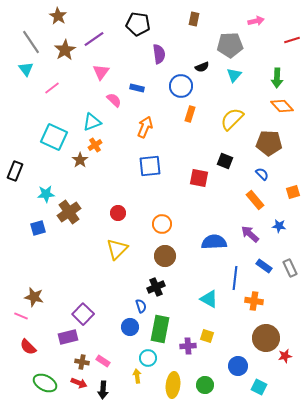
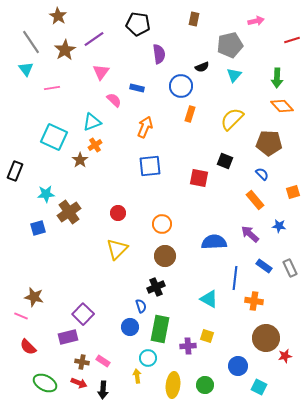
gray pentagon at (230, 45): rotated 10 degrees counterclockwise
pink line at (52, 88): rotated 28 degrees clockwise
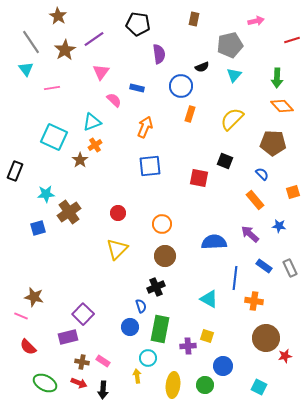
brown pentagon at (269, 143): moved 4 px right
blue circle at (238, 366): moved 15 px left
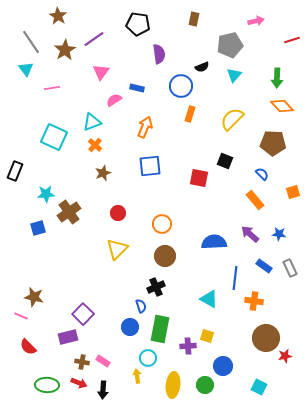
pink semicircle at (114, 100): rotated 77 degrees counterclockwise
orange cross at (95, 145): rotated 16 degrees counterclockwise
brown star at (80, 160): moved 23 px right, 13 px down; rotated 14 degrees clockwise
blue star at (279, 226): moved 8 px down
green ellipse at (45, 383): moved 2 px right, 2 px down; rotated 25 degrees counterclockwise
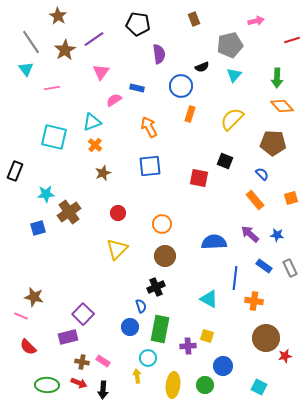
brown rectangle at (194, 19): rotated 32 degrees counterclockwise
orange arrow at (145, 127): moved 4 px right; rotated 50 degrees counterclockwise
cyan square at (54, 137): rotated 12 degrees counterclockwise
orange square at (293, 192): moved 2 px left, 6 px down
blue star at (279, 234): moved 2 px left, 1 px down
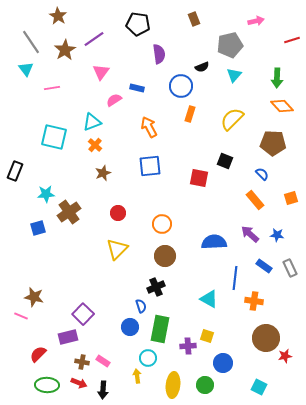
red semicircle at (28, 347): moved 10 px right, 7 px down; rotated 90 degrees clockwise
blue circle at (223, 366): moved 3 px up
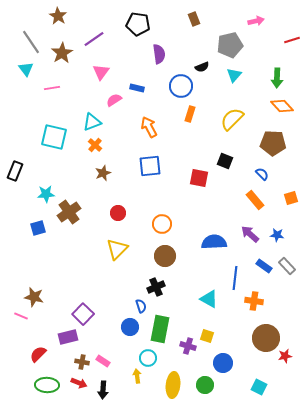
brown star at (65, 50): moved 3 px left, 3 px down
gray rectangle at (290, 268): moved 3 px left, 2 px up; rotated 18 degrees counterclockwise
purple cross at (188, 346): rotated 21 degrees clockwise
